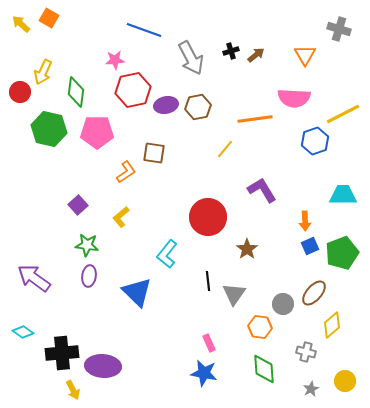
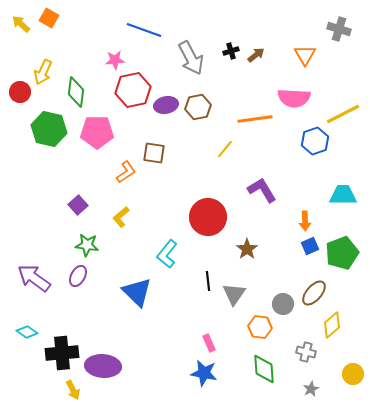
purple ellipse at (89, 276): moved 11 px left; rotated 20 degrees clockwise
cyan diamond at (23, 332): moved 4 px right
yellow circle at (345, 381): moved 8 px right, 7 px up
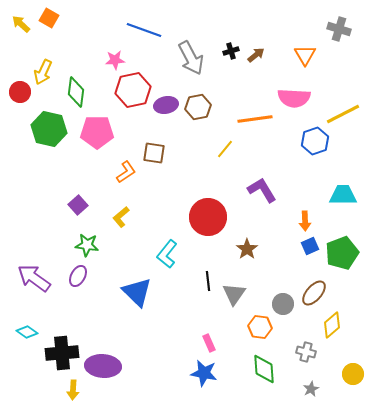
yellow arrow at (73, 390): rotated 30 degrees clockwise
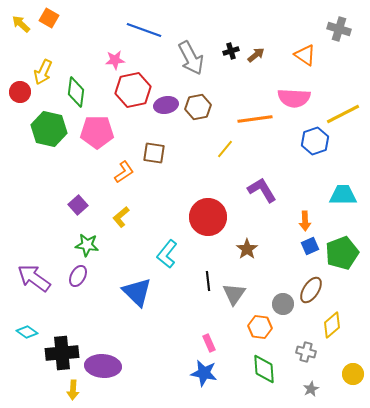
orange triangle at (305, 55): rotated 25 degrees counterclockwise
orange L-shape at (126, 172): moved 2 px left
brown ellipse at (314, 293): moved 3 px left, 3 px up; rotated 8 degrees counterclockwise
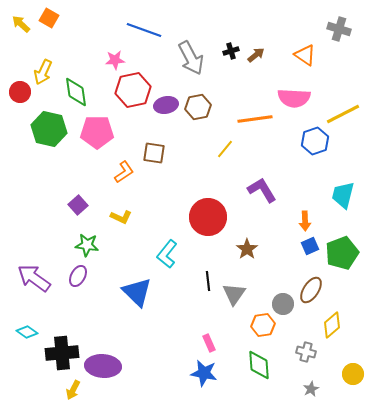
green diamond at (76, 92): rotated 16 degrees counterclockwise
cyan trapezoid at (343, 195): rotated 76 degrees counterclockwise
yellow L-shape at (121, 217): rotated 115 degrees counterclockwise
orange hexagon at (260, 327): moved 3 px right, 2 px up; rotated 15 degrees counterclockwise
green diamond at (264, 369): moved 5 px left, 4 px up
yellow arrow at (73, 390): rotated 24 degrees clockwise
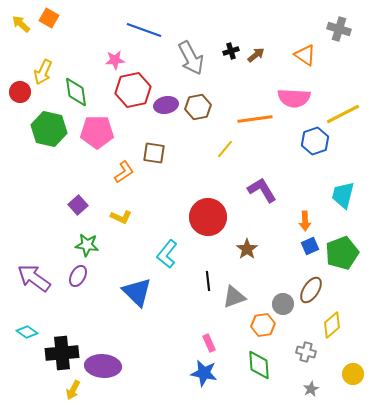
gray triangle at (234, 294): moved 3 px down; rotated 35 degrees clockwise
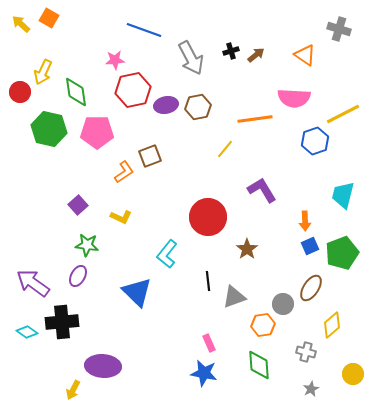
brown square at (154, 153): moved 4 px left, 3 px down; rotated 30 degrees counterclockwise
purple arrow at (34, 278): moved 1 px left, 5 px down
brown ellipse at (311, 290): moved 2 px up
black cross at (62, 353): moved 31 px up
